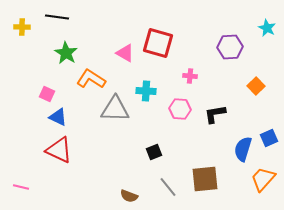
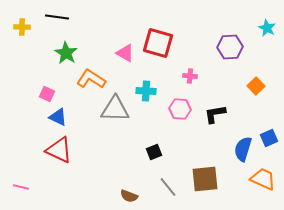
orange trapezoid: rotated 72 degrees clockwise
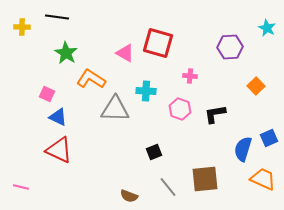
pink hexagon: rotated 15 degrees clockwise
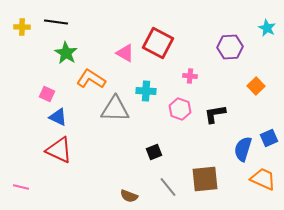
black line: moved 1 px left, 5 px down
red square: rotated 12 degrees clockwise
